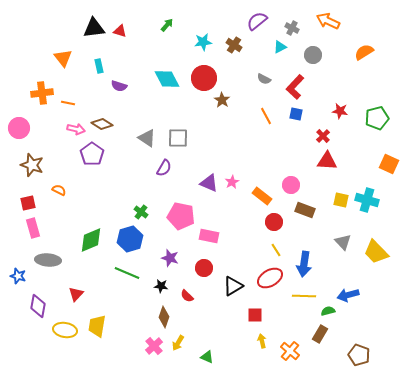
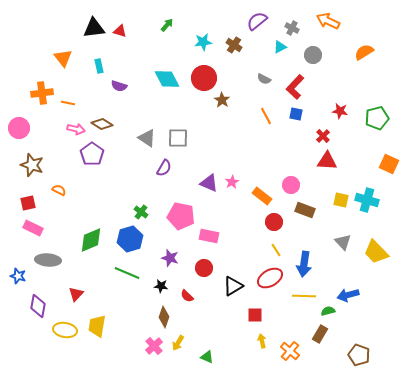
pink rectangle at (33, 228): rotated 48 degrees counterclockwise
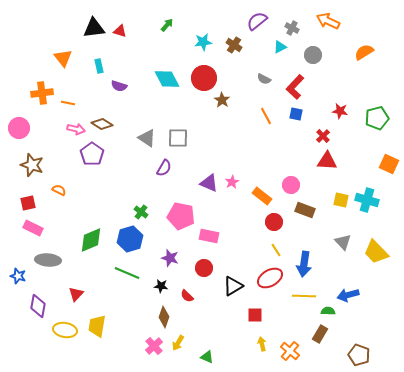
green semicircle at (328, 311): rotated 16 degrees clockwise
yellow arrow at (262, 341): moved 3 px down
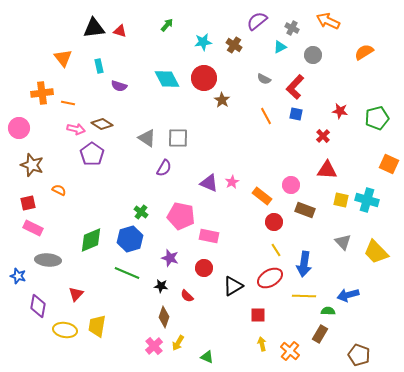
red triangle at (327, 161): moved 9 px down
red square at (255, 315): moved 3 px right
